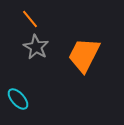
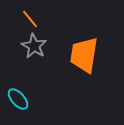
gray star: moved 2 px left, 1 px up
orange trapezoid: rotated 18 degrees counterclockwise
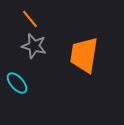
gray star: rotated 15 degrees counterclockwise
cyan ellipse: moved 1 px left, 16 px up
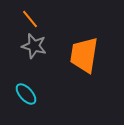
cyan ellipse: moved 9 px right, 11 px down
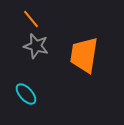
orange line: moved 1 px right
gray star: moved 2 px right
